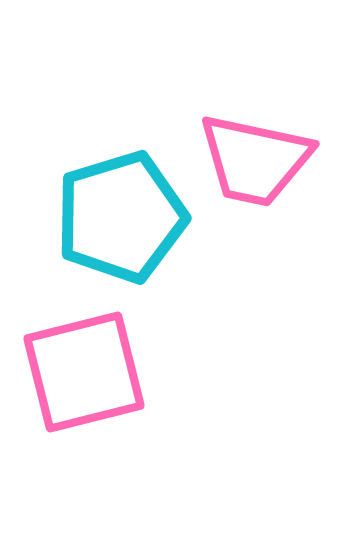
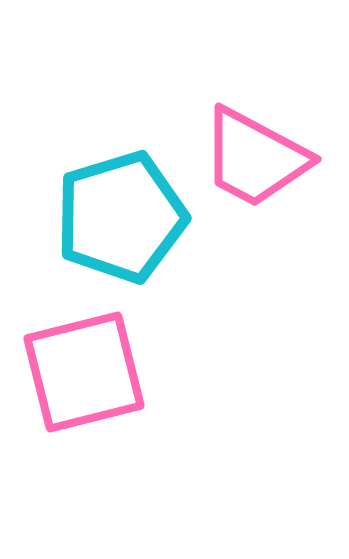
pink trapezoid: moved 2 px up; rotated 16 degrees clockwise
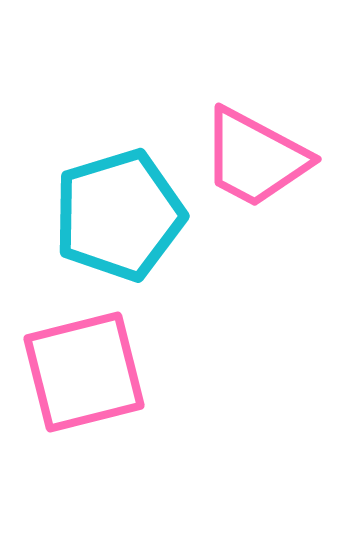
cyan pentagon: moved 2 px left, 2 px up
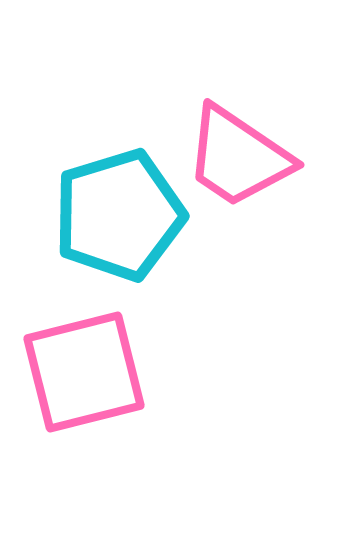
pink trapezoid: moved 17 px left, 1 px up; rotated 6 degrees clockwise
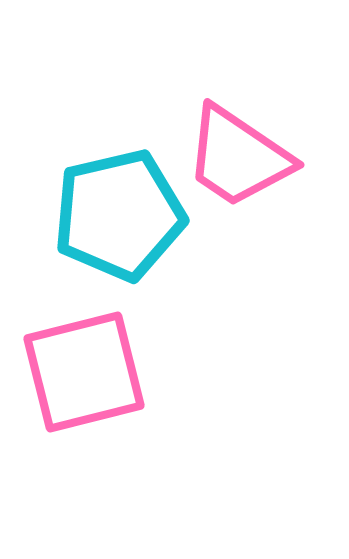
cyan pentagon: rotated 4 degrees clockwise
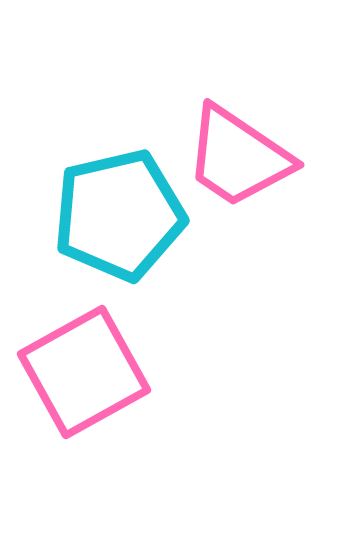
pink square: rotated 15 degrees counterclockwise
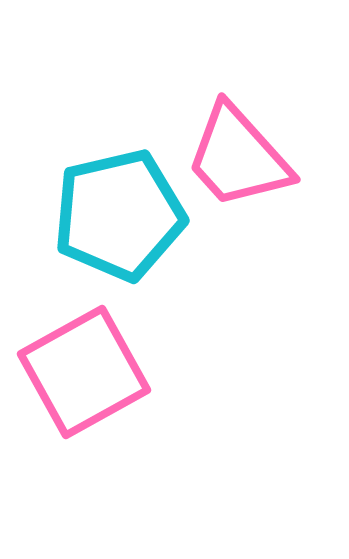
pink trapezoid: rotated 14 degrees clockwise
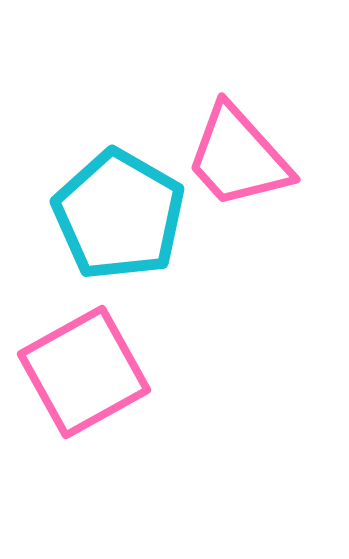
cyan pentagon: rotated 29 degrees counterclockwise
